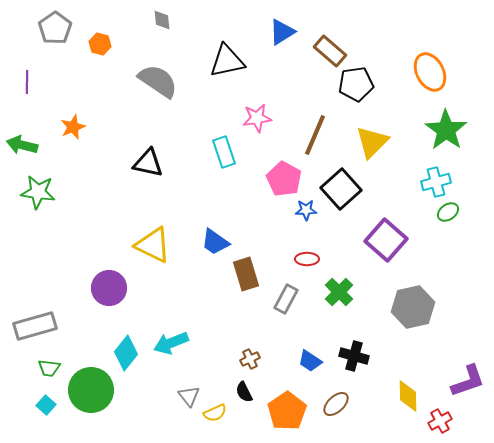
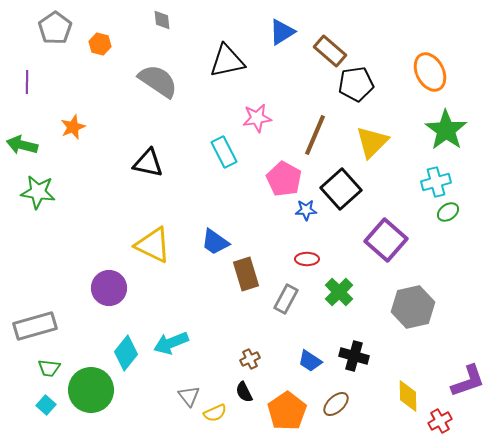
cyan rectangle at (224, 152): rotated 8 degrees counterclockwise
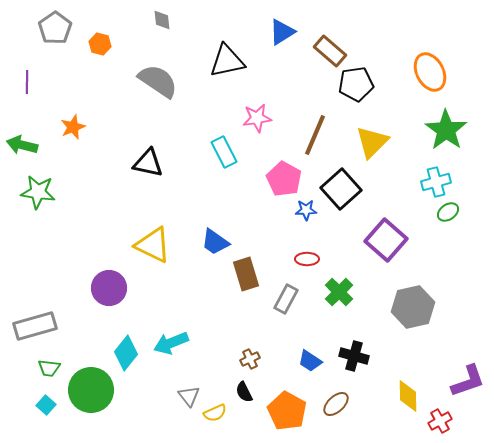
orange pentagon at (287, 411): rotated 9 degrees counterclockwise
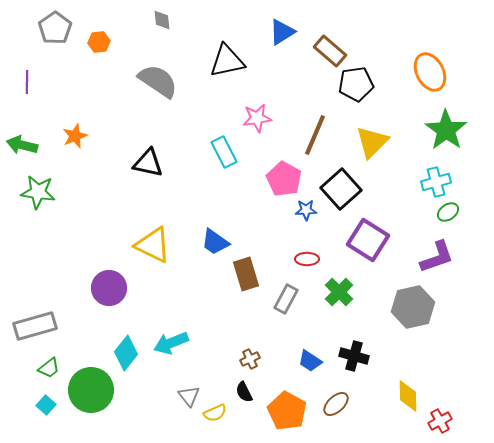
orange hexagon at (100, 44): moved 1 px left, 2 px up; rotated 20 degrees counterclockwise
orange star at (73, 127): moved 2 px right, 9 px down
purple square at (386, 240): moved 18 px left; rotated 9 degrees counterclockwise
green trapezoid at (49, 368): rotated 45 degrees counterclockwise
purple L-shape at (468, 381): moved 31 px left, 124 px up
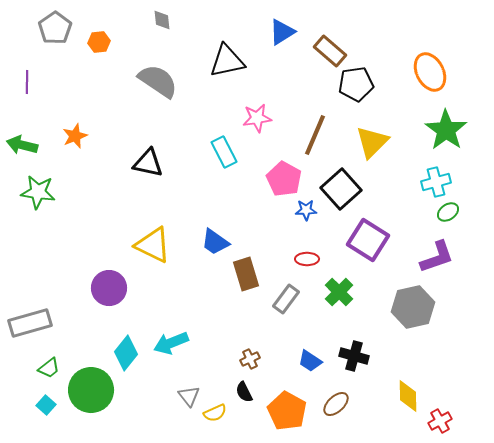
gray rectangle at (286, 299): rotated 8 degrees clockwise
gray rectangle at (35, 326): moved 5 px left, 3 px up
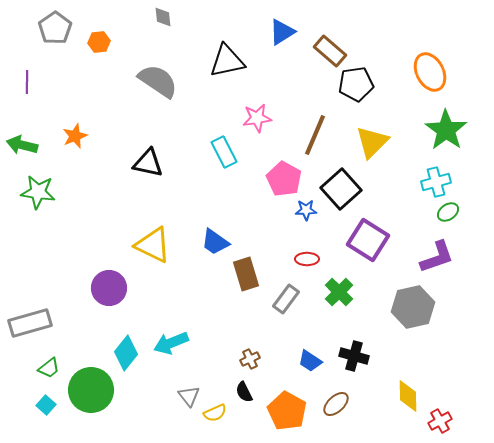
gray diamond at (162, 20): moved 1 px right, 3 px up
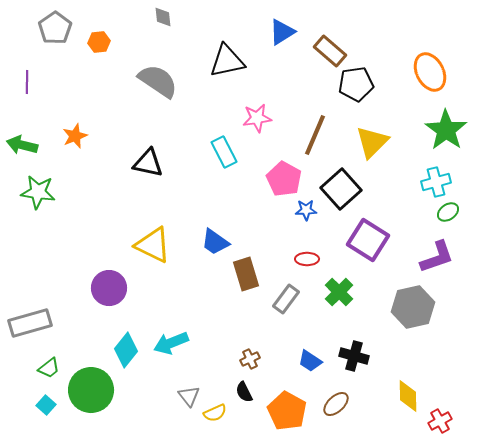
cyan diamond at (126, 353): moved 3 px up
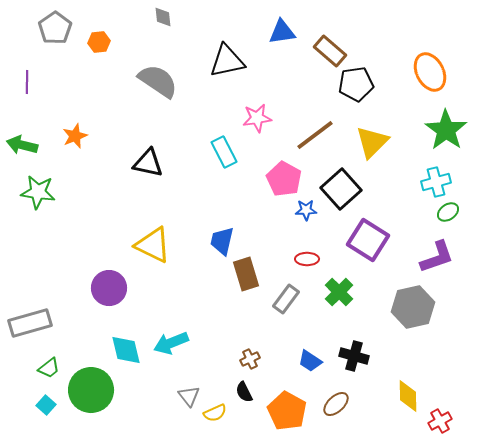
blue triangle at (282, 32): rotated 24 degrees clockwise
brown line at (315, 135): rotated 30 degrees clockwise
blue trapezoid at (215, 242): moved 7 px right, 1 px up; rotated 68 degrees clockwise
cyan diamond at (126, 350): rotated 52 degrees counterclockwise
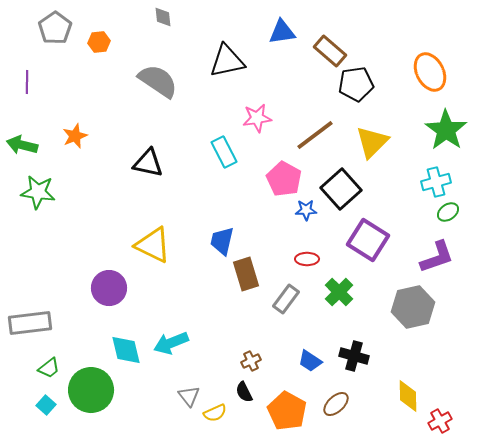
gray rectangle at (30, 323): rotated 9 degrees clockwise
brown cross at (250, 359): moved 1 px right, 2 px down
